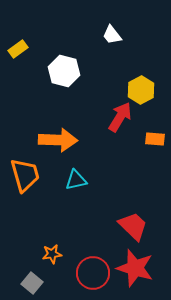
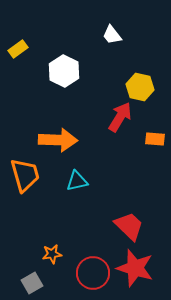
white hexagon: rotated 12 degrees clockwise
yellow hexagon: moved 1 px left, 3 px up; rotated 20 degrees counterclockwise
cyan triangle: moved 1 px right, 1 px down
red trapezoid: moved 4 px left
gray square: rotated 20 degrees clockwise
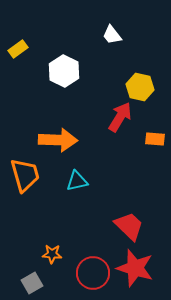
orange star: rotated 12 degrees clockwise
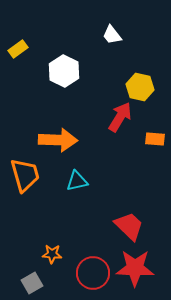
red star: rotated 15 degrees counterclockwise
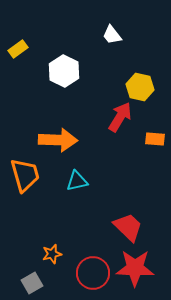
red trapezoid: moved 1 px left, 1 px down
orange star: rotated 18 degrees counterclockwise
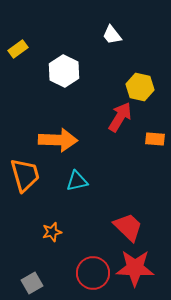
orange star: moved 22 px up
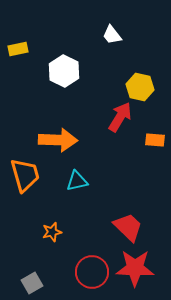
yellow rectangle: rotated 24 degrees clockwise
orange rectangle: moved 1 px down
red circle: moved 1 px left, 1 px up
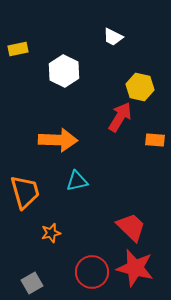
white trapezoid: moved 1 px right, 2 px down; rotated 25 degrees counterclockwise
orange trapezoid: moved 17 px down
red trapezoid: moved 3 px right
orange star: moved 1 px left, 1 px down
red star: rotated 12 degrees clockwise
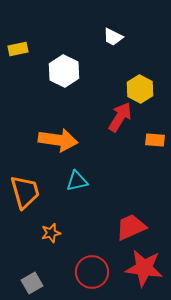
yellow hexagon: moved 2 px down; rotated 16 degrees clockwise
orange arrow: rotated 6 degrees clockwise
red trapezoid: rotated 68 degrees counterclockwise
red star: moved 9 px right; rotated 6 degrees counterclockwise
